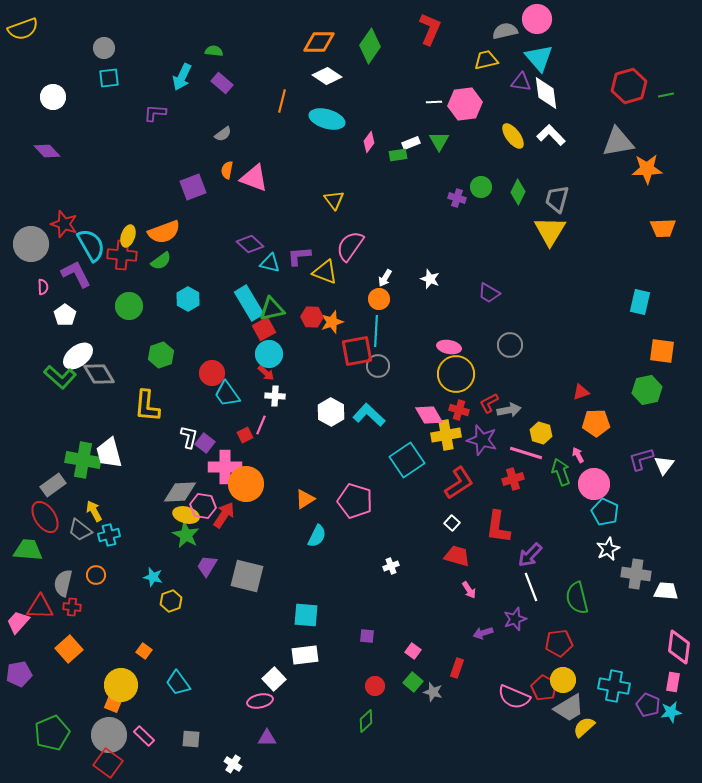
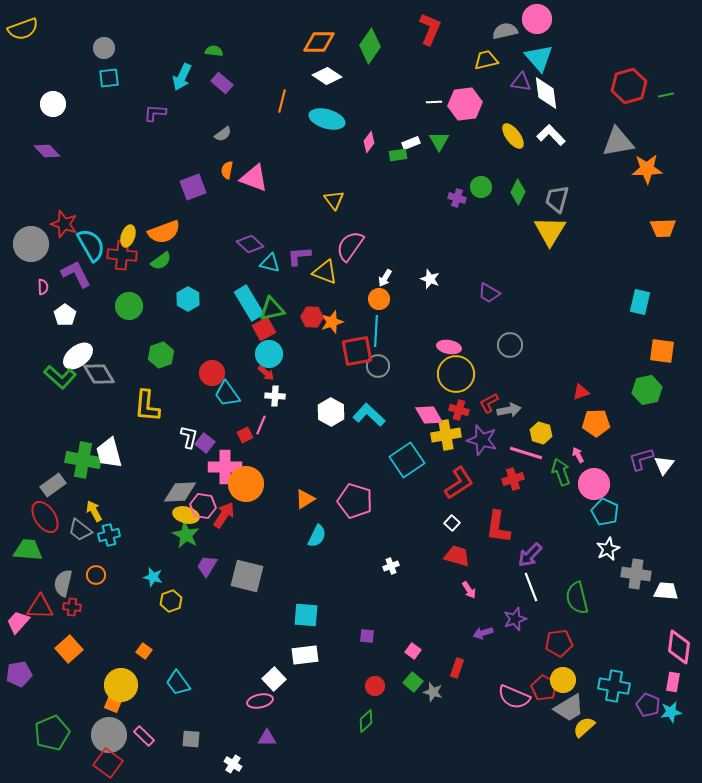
white circle at (53, 97): moved 7 px down
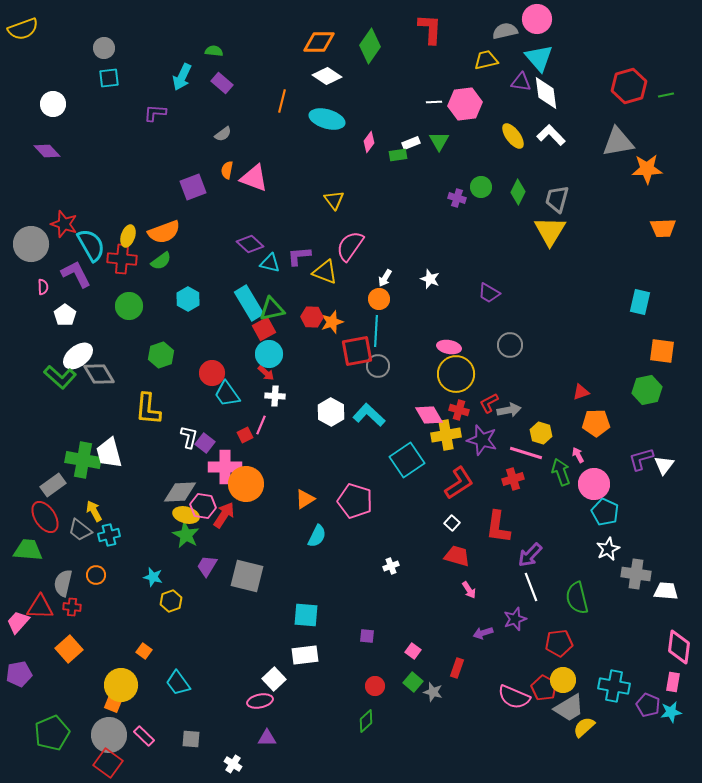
red L-shape at (430, 29): rotated 20 degrees counterclockwise
red cross at (122, 255): moved 4 px down
yellow L-shape at (147, 406): moved 1 px right, 3 px down
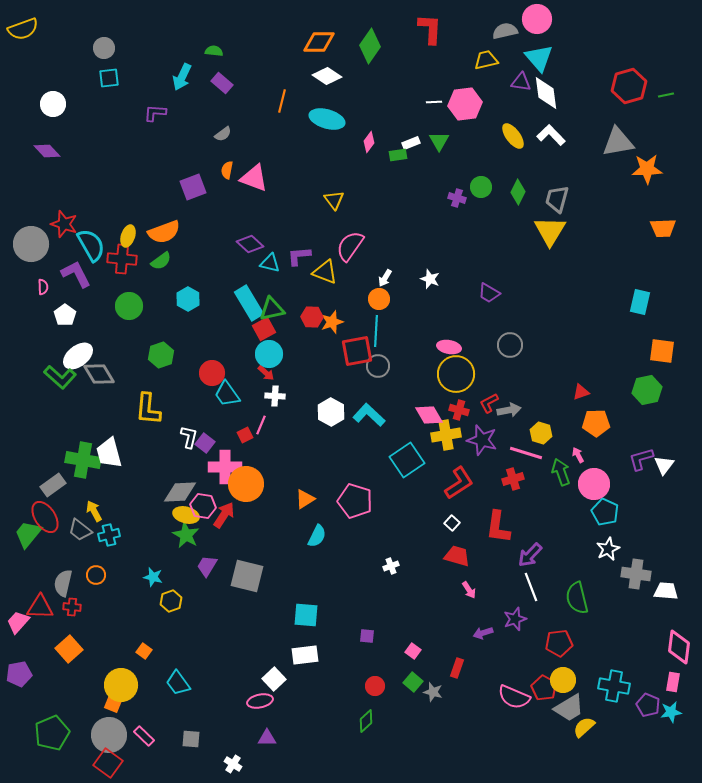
green trapezoid at (28, 550): moved 16 px up; rotated 56 degrees counterclockwise
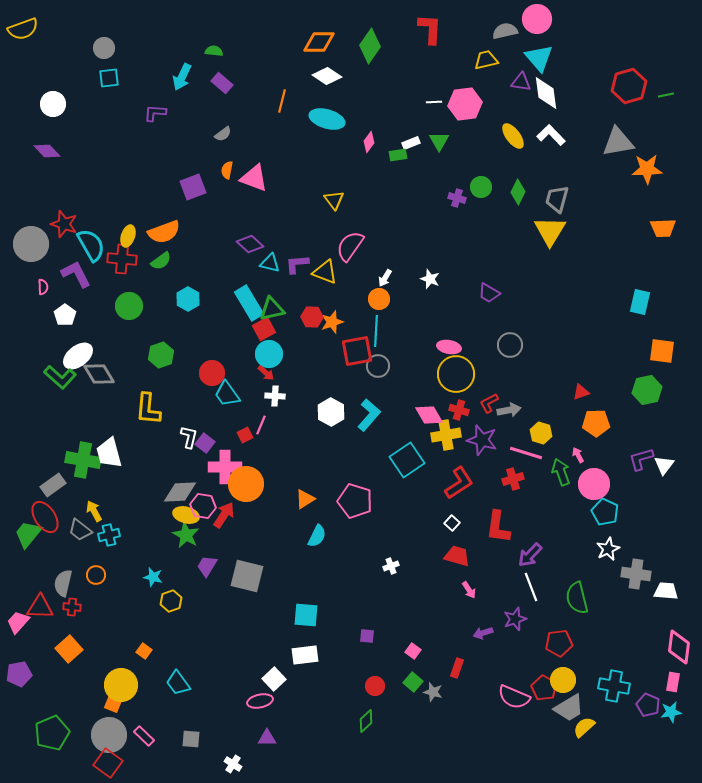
purple L-shape at (299, 256): moved 2 px left, 8 px down
cyan L-shape at (369, 415): rotated 88 degrees clockwise
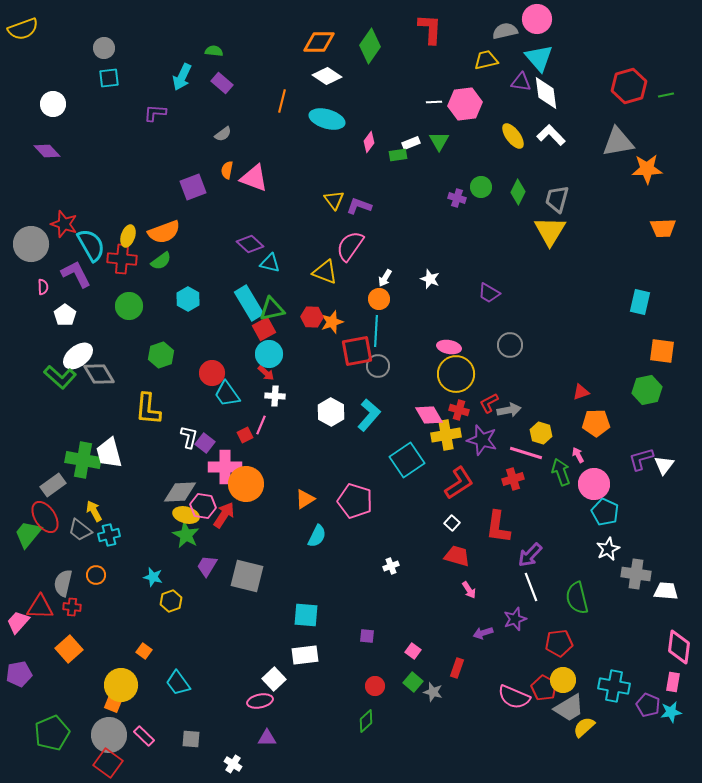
purple L-shape at (297, 264): moved 62 px right, 58 px up; rotated 25 degrees clockwise
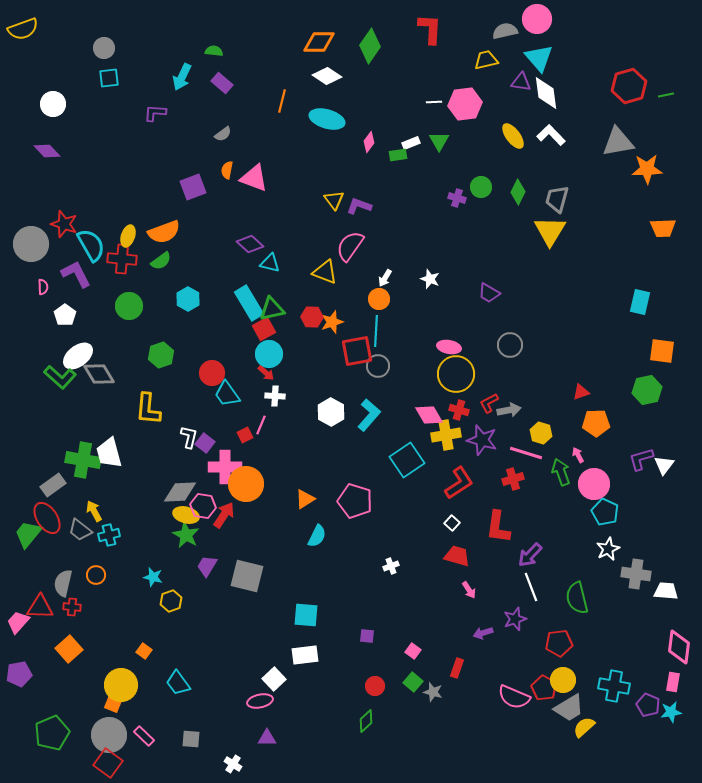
red ellipse at (45, 517): moved 2 px right, 1 px down
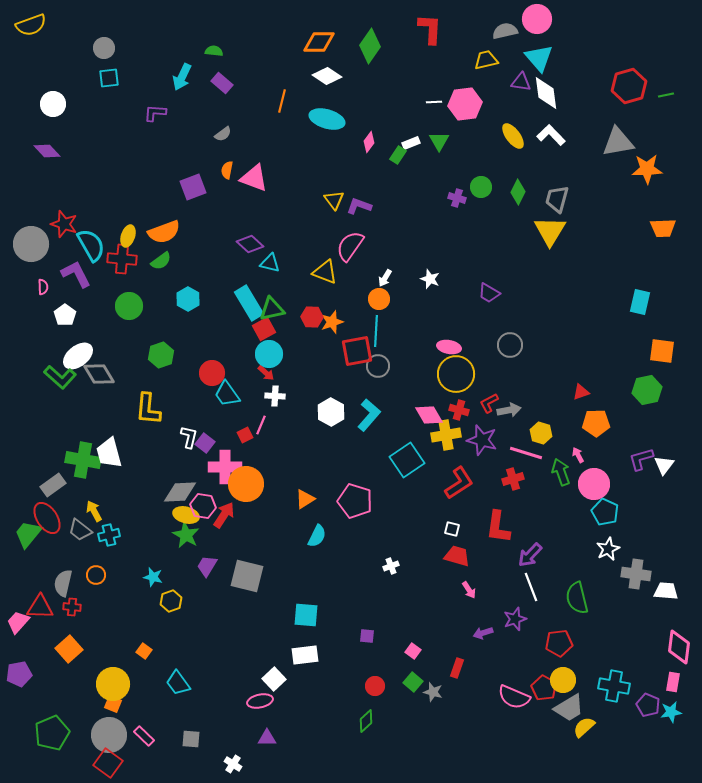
yellow semicircle at (23, 29): moved 8 px right, 4 px up
green rectangle at (398, 155): rotated 48 degrees counterclockwise
white square at (452, 523): moved 6 px down; rotated 28 degrees counterclockwise
yellow circle at (121, 685): moved 8 px left, 1 px up
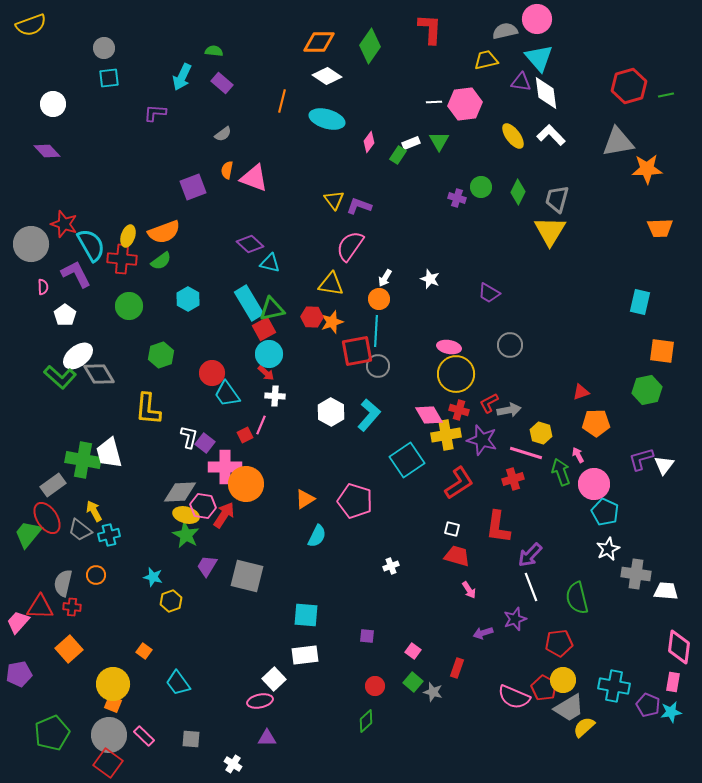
orange trapezoid at (663, 228): moved 3 px left
yellow triangle at (325, 272): moved 6 px right, 12 px down; rotated 12 degrees counterclockwise
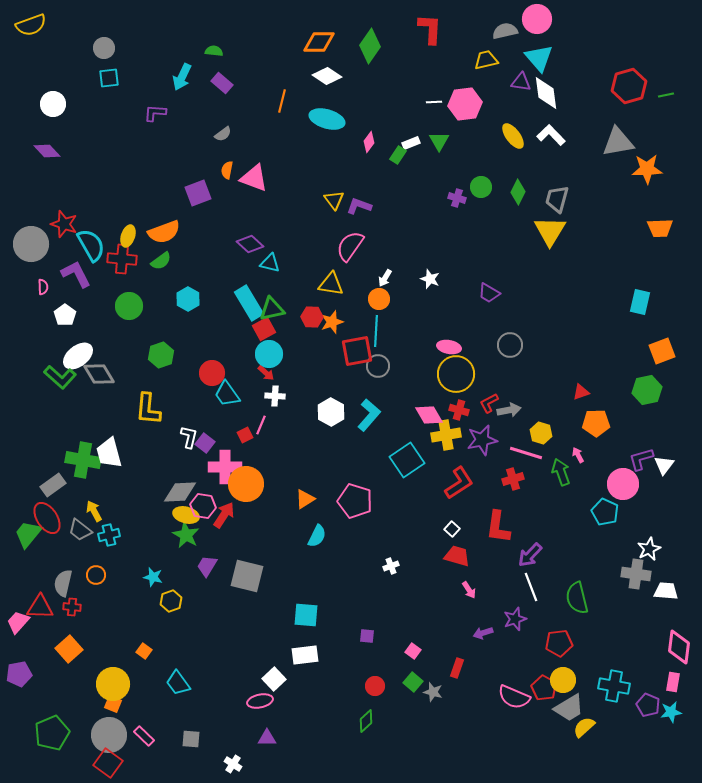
purple square at (193, 187): moved 5 px right, 6 px down
orange square at (662, 351): rotated 28 degrees counterclockwise
purple star at (482, 440): rotated 28 degrees counterclockwise
pink circle at (594, 484): moved 29 px right
white square at (452, 529): rotated 28 degrees clockwise
white star at (608, 549): moved 41 px right
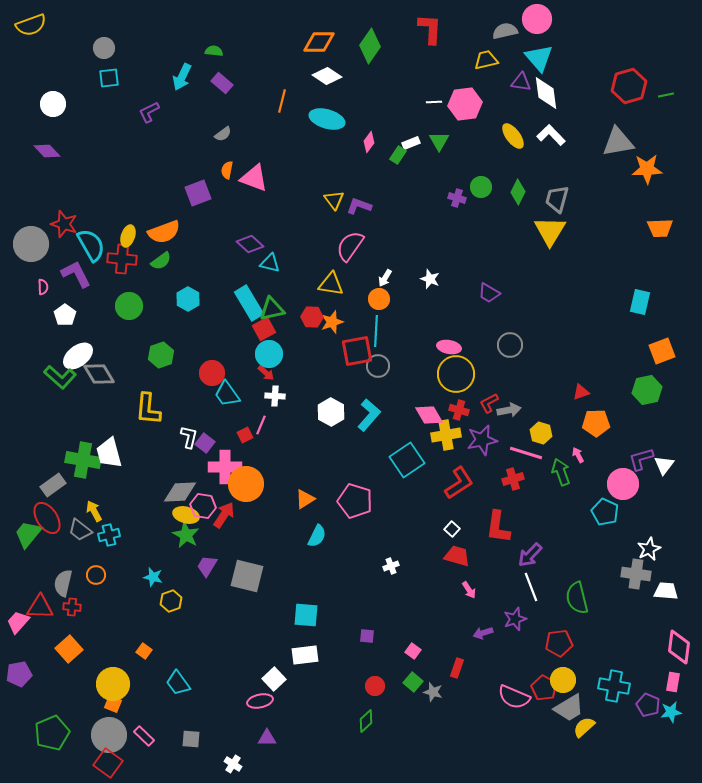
purple L-shape at (155, 113): moved 6 px left, 1 px up; rotated 30 degrees counterclockwise
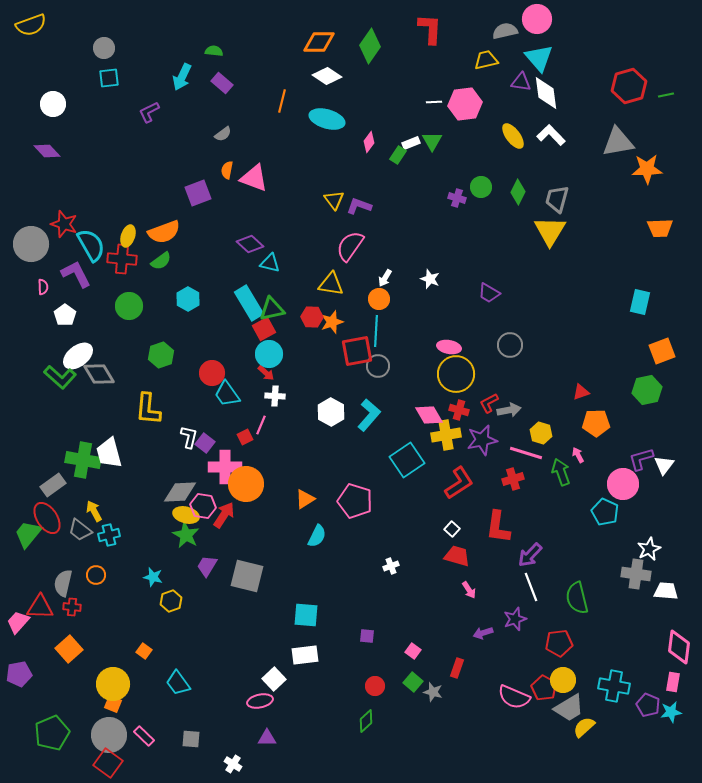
green triangle at (439, 141): moved 7 px left
red square at (245, 435): moved 2 px down
